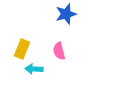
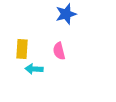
yellow rectangle: rotated 18 degrees counterclockwise
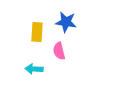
blue star: moved 8 px down; rotated 25 degrees clockwise
yellow rectangle: moved 15 px right, 17 px up
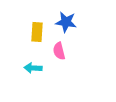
cyan arrow: moved 1 px left, 1 px up
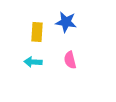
pink semicircle: moved 11 px right, 9 px down
cyan arrow: moved 6 px up
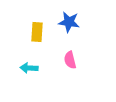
blue star: moved 3 px right
cyan arrow: moved 4 px left, 6 px down
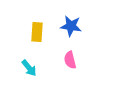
blue star: moved 2 px right, 4 px down
cyan arrow: rotated 132 degrees counterclockwise
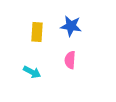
pink semicircle: rotated 18 degrees clockwise
cyan arrow: moved 3 px right, 4 px down; rotated 24 degrees counterclockwise
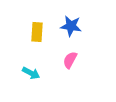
pink semicircle: rotated 24 degrees clockwise
cyan arrow: moved 1 px left, 1 px down
